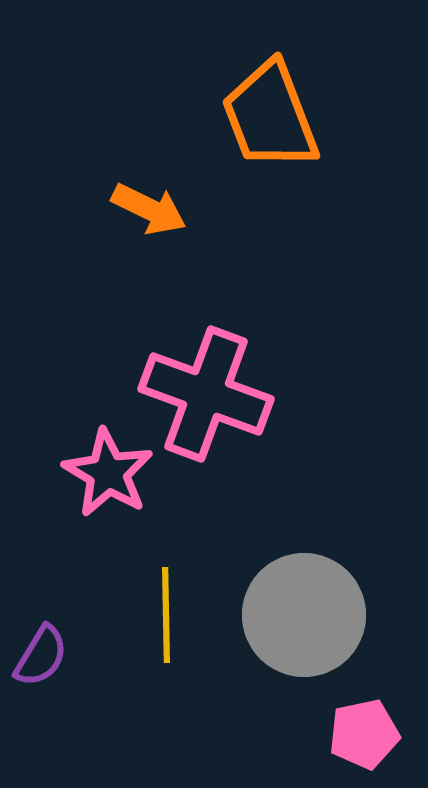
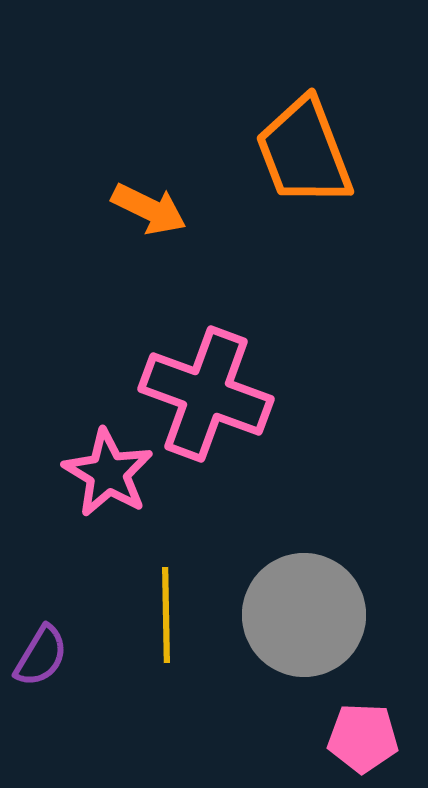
orange trapezoid: moved 34 px right, 36 px down
pink pentagon: moved 1 px left, 4 px down; rotated 14 degrees clockwise
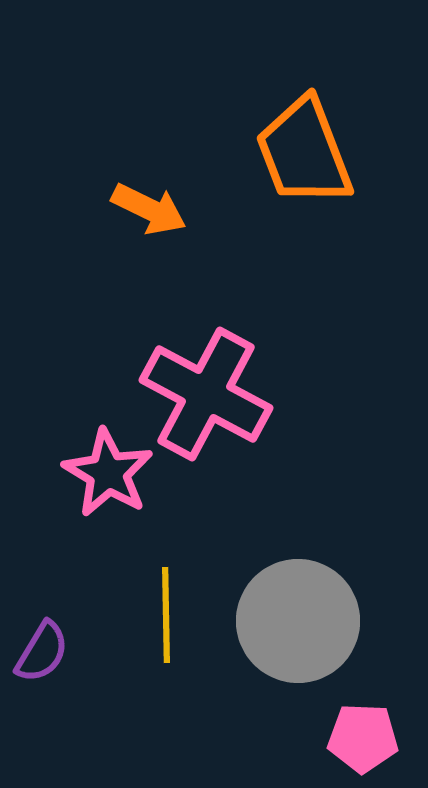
pink cross: rotated 8 degrees clockwise
gray circle: moved 6 px left, 6 px down
purple semicircle: moved 1 px right, 4 px up
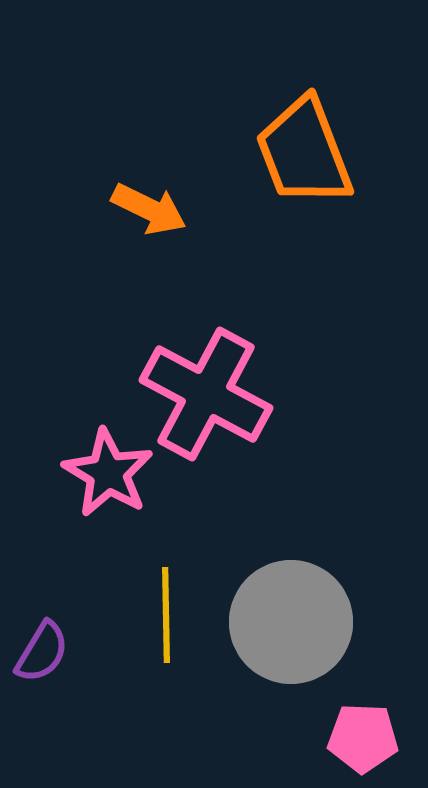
gray circle: moved 7 px left, 1 px down
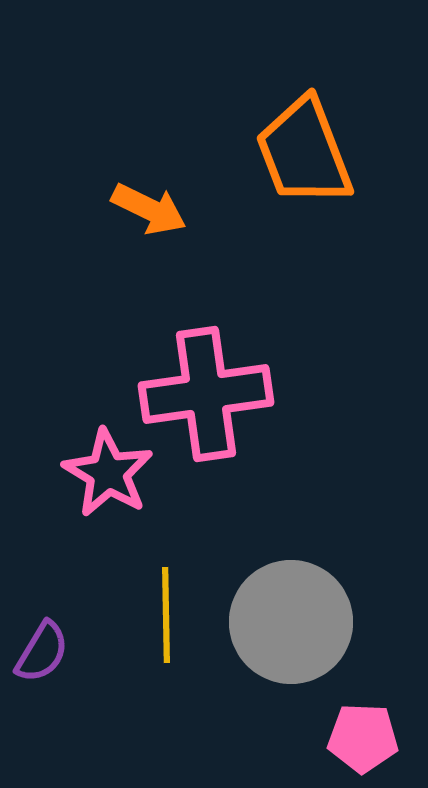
pink cross: rotated 36 degrees counterclockwise
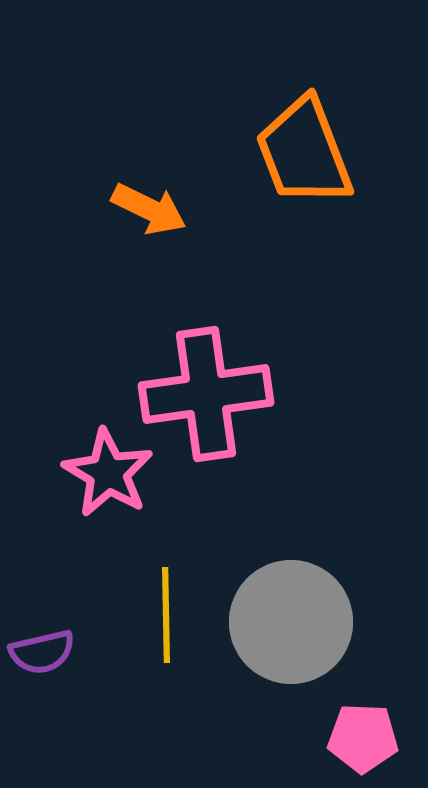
purple semicircle: rotated 46 degrees clockwise
